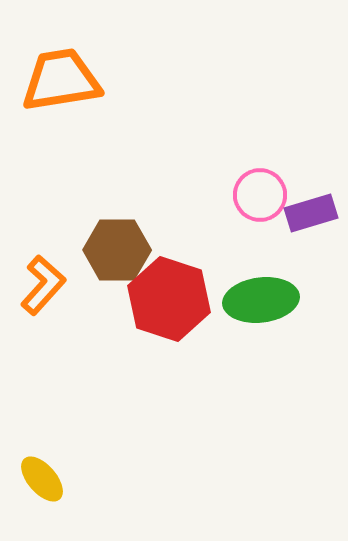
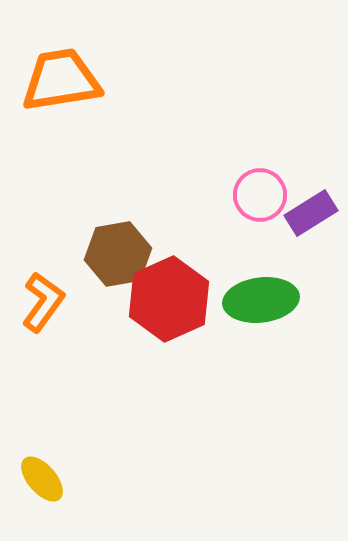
purple rectangle: rotated 15 degrees counterclockwise
brown hexagon: moved 1 px right, 4 px down; rotated 10 degrees counterclockwise
orange L-shape: moved 17 px down; rotated 6 degrees counterclockwise
red hexagon: rotated 18 degrees clockwise
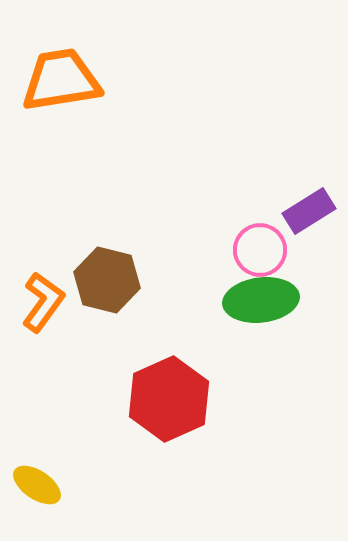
pink circle: moved 55 px down
purple rectangle: moved 2 px left, 2 px up
brown hexagon: moved 11 px left, 26 px down; rotated 24 degrees clockwise
red hexagon: moved 100 px down
yellow ellipse: moved 5 px left, 6 px down; rotated 15 degrees counterclockwise
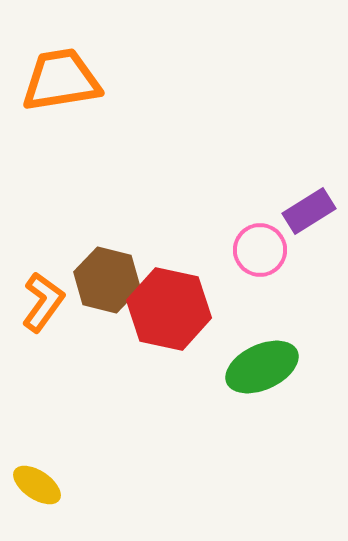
green ellipse: moved 1 px right, 67 px down; rotated 18 degrees counterclockwise
red hexagon: moved 90 px up; rotated 24 degrees counterclockwise
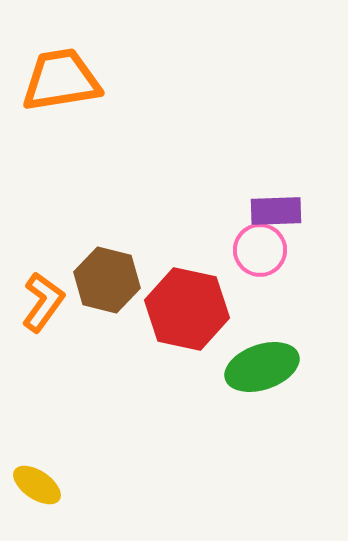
purple rectangle: moved 33 px left; rotated 30 degrees clockwise
red hexagon: moved 18 px right
green ellipse: rotated 6 degrees clockwise
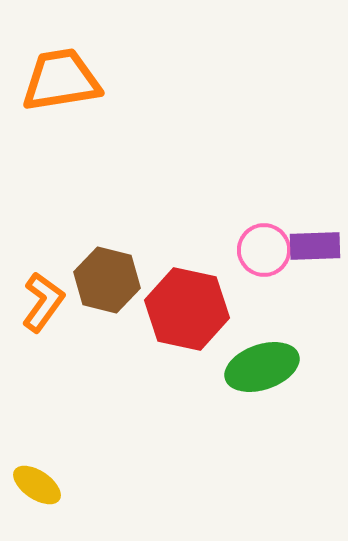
purple rectangle: moved 39 px right, 35 px down
pink circle: moved 4 px right
